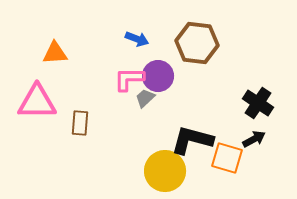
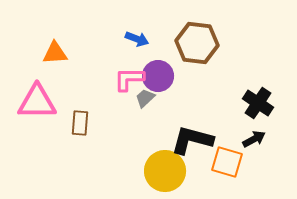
orange square: moved 4 px down
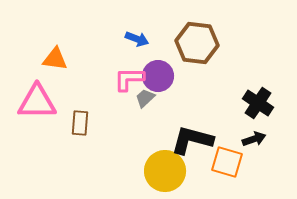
orange triangle: moved 6 px down; rotated 12 degrees clockwise
black arrow: rotated 10 degrees clockwise
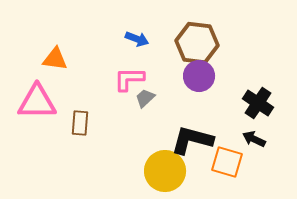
purple circle: moved 41 px right
black arrow: rotated 135 degrees counterclockwise
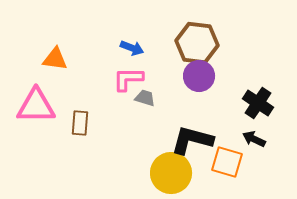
blue arrow: moved 5 px left, 9 px down
pink L-shape: moved 1 px left
gray trapezoid: rotated 60 degrees clockwise
pink triangle: moved 1 px left, 4 px down
yellow circle: moved 6 px right, 2 px down
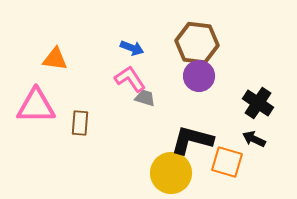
pink L-shape: moved 2 px right; rotated 56 degrees clockwise
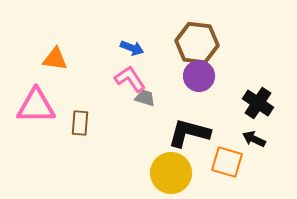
black L-shape: moved 3 px left, 7 px up
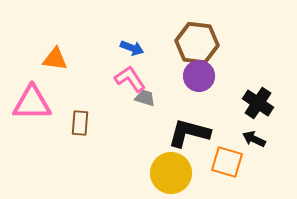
pink triangle: moved 4 px left, 3 px up
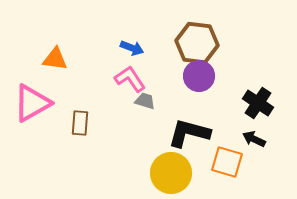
gray trapezoid: moved 3 px down
pink triangle: rotated 30 degrees counterclockwise
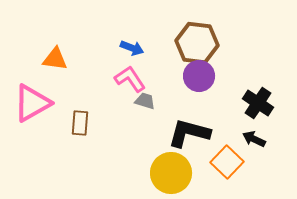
orange square: rotated 28 degrees clockwise
